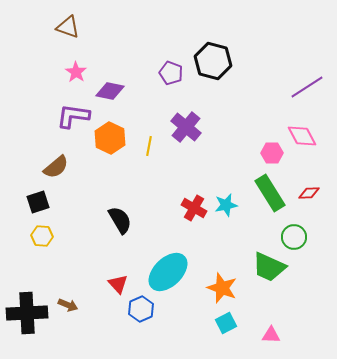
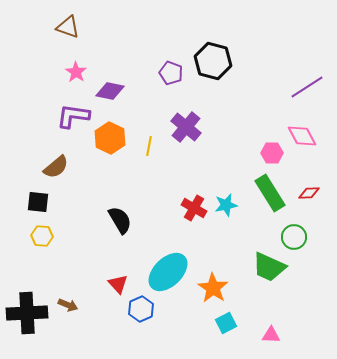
black square: rotated 25 degrees clockwise
orange star: moved 9 px left; rotated 12 degrees clockwise
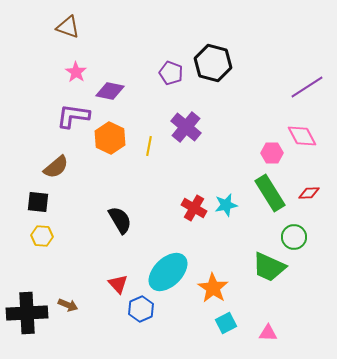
black hexagon: moved 2 px down
pink triangle: moved 3 px left, 2 px up
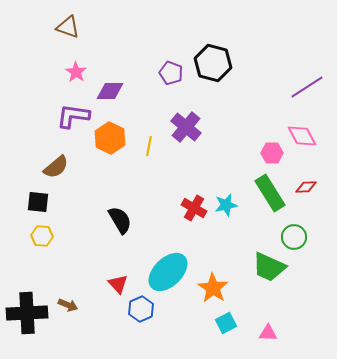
purple diamond: rotated 12 degrees counterclockwise
red diamond: moved 3 px left, 6 px up
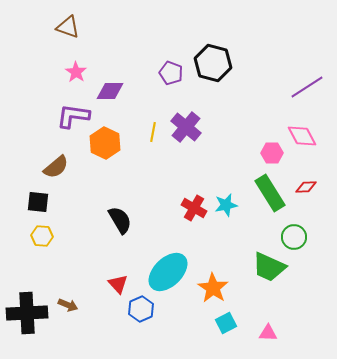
orange hexagon: moved 5 px left, 5 px down
yellow line: moved 4 px right, 14 px up
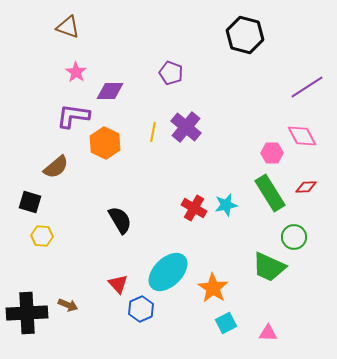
black hexagon: moved 32 px right, 28 px up
black square: moved 8 px left; rotated 10 degrees clockwise
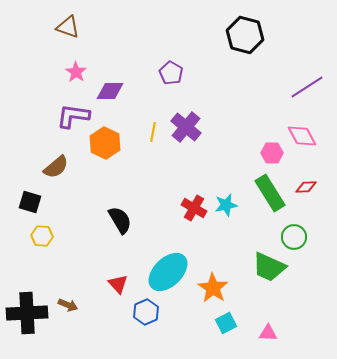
purple pentagon: rotated 10 degrees clockwise
blue hexagon: moved 5 px right, 3 px down
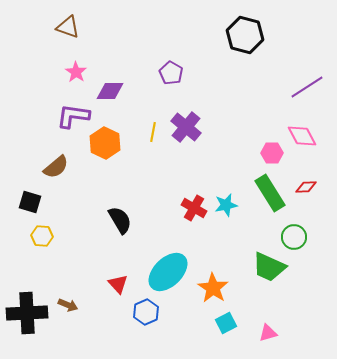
pink triangle: rotated 18 degrees counterclockwise
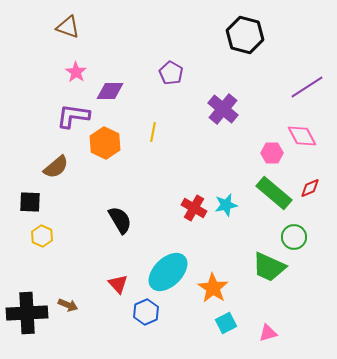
purple cross: moved 37 px right, 18 px up
red diamond: moved 4 px right, 1 px down; rotated 20 degrees counterclockwise
green rectangle: moved 4 px right; rotated 18 degrees counterclockwise
black square: rotated 15 degrees counterclockwise
yellow hexagon: rotated 20 degrees clockwise
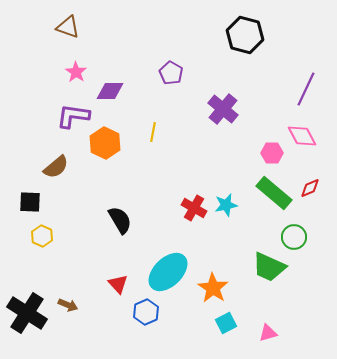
purple line: moved 1 px left, 2 px down; rotated 32 degrees counterclockwise
black cross: rotated 36 degrees clockwise
